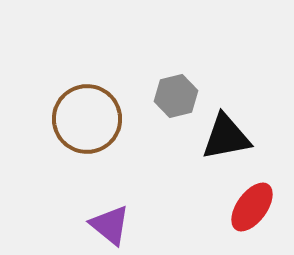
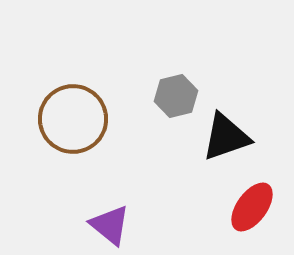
brown circle: moved 14 px left
black triangle: rotated 8 degrees counterclockwise
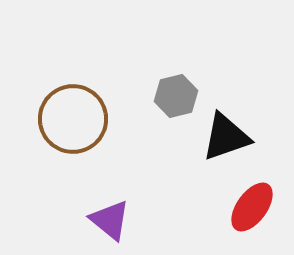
purple triangle: moved 5 px up
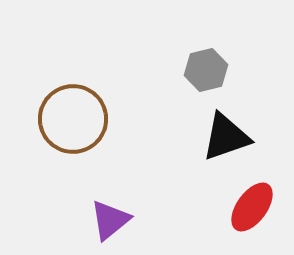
gray hexagon: moved 30 px right, 26 px up
purple triangle: rotated 42 degrees clockwise
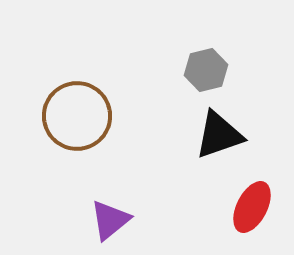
brown circle: moved 4 px right, 3 px up
black triangle: moved 7 px left, 2 px up
red ellipse: rotated 9 degrees counterclockwise
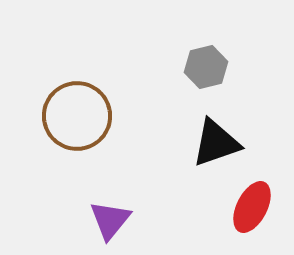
gray hexagon: moved 3 px up
black triangle: moved 3 px left, 8 px down
purple triangle: rotated 12 degrees counterclockwise
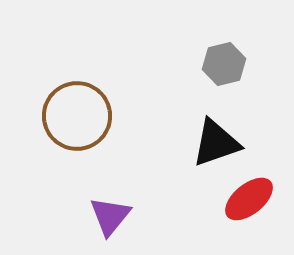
gray hexagon: moved 18 px right, 3 px up
red ellipse: moved 3 px left, 8 px up; rotated 24 degrees clockwise
purple triangle: moved 4 px up
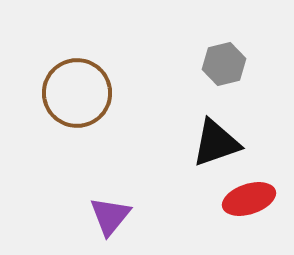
brown circle: moved 23 px up
red ellipse: rotated 21 degrees clockwise
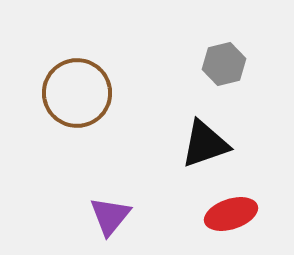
black triangle: moved 11 px left, 1 px down
red ellipse: moved 18 px left, 15 px down
